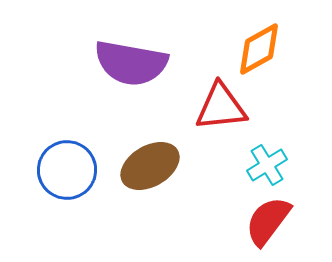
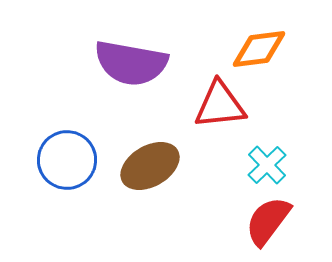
orange diamond: rotated 22 degrees clockwise
red triangle: moved 1 px left, 2 px up
cyan cross: rotated 12 degrees counterclockwise
blue circle: moved 10 px up
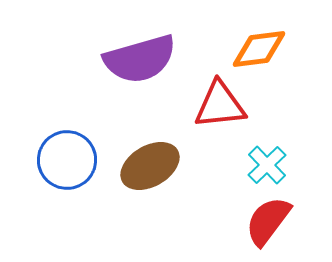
purple semicircle: moved 9 px right, 4 px up; rotated 26 degrees counterclockwise
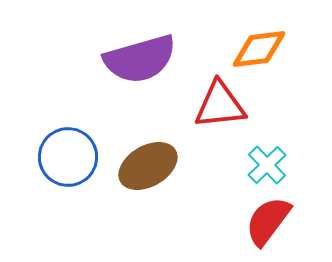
blue circle: moved 1 px right, 3 px up
brown ellipse: moved 2 px left
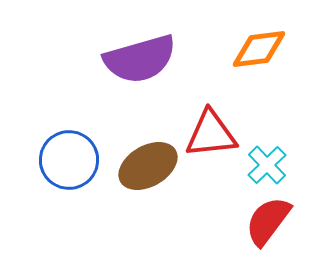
red triangle: moved 9 px left, 29 px down
blue circle: moved 1 px right, 3 px down
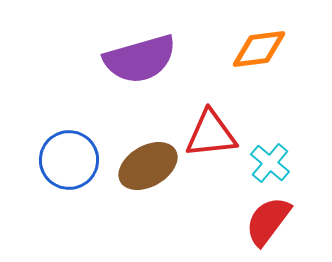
cyan cross: moved 3 px right, 2 px up; rotated 6 degrees counterclockwise
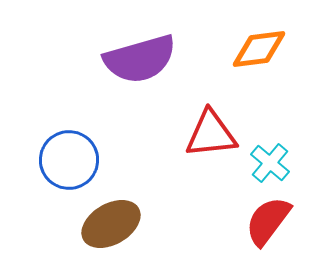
brown ellipse: moved 37 px left, 58 px down
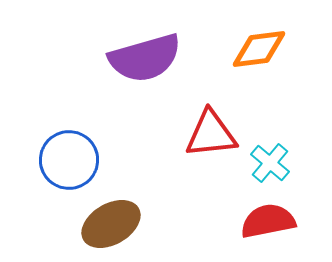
purple semicircle: moved 5 px right, 1 px up
red semicircle: rotated 42 degrees clockwise
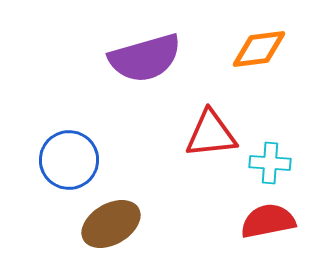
cyan cross: rotated 36 degrees counterclockwise
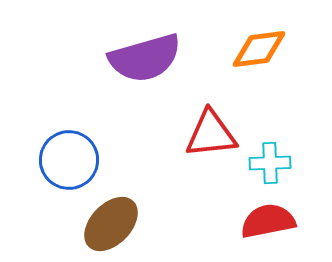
cyan cross: rotated 6 degrees counterclockwise
brown ellipse: rotated 16 degrees counterclockwise
